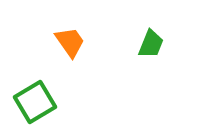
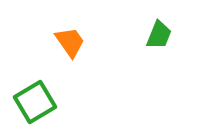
green trapezoid: moved 8 px right, 9 px up
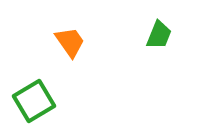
green square: moved 1 px left, 1 px up
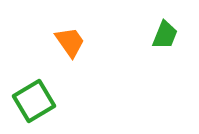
green trapezoid: moved 6 px right
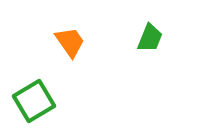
green trapezoid: moved 15 px left, 3 px down
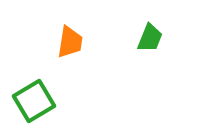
orange trapezoid: rotated 44 degrees clockwise
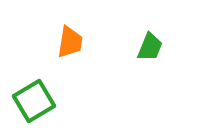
green trapezoid: moved 9 px down
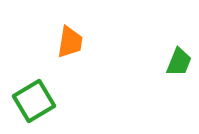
green trapezoid: moved 29 px right, 15 px down
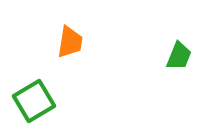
green trapezoid: moved 6 px up
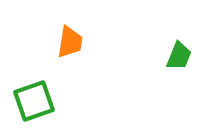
green square: rotated 12 degrees clockwise
